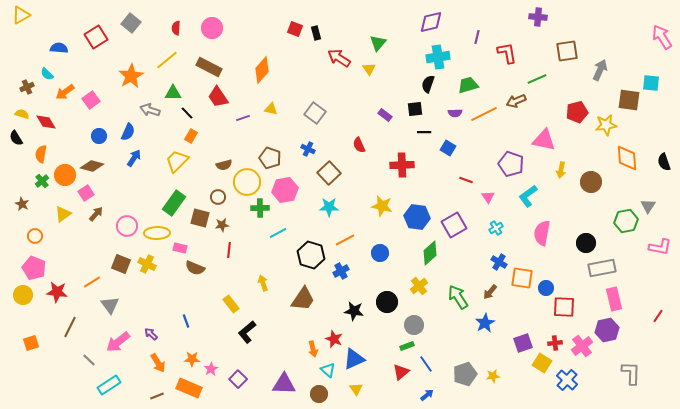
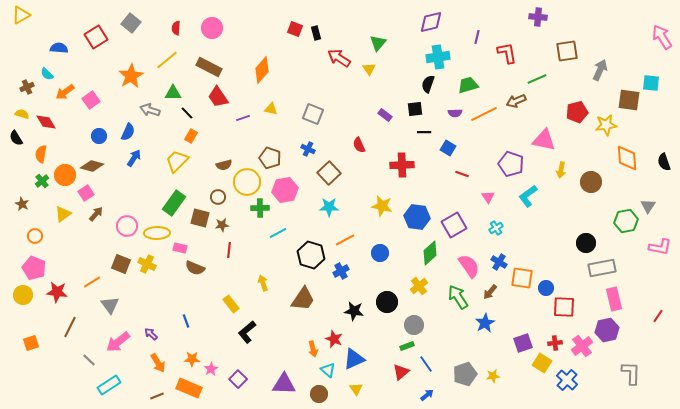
gray square at (315, 113): moved 2 px left, 1 px down; rotated 15 degrees counterclockwise
red line at (466, 180): moved 4 px left, 6 px up
pink semicircle at (542, 233): moved 73 px left, 33 px down; rotated 135 degrees clockwise
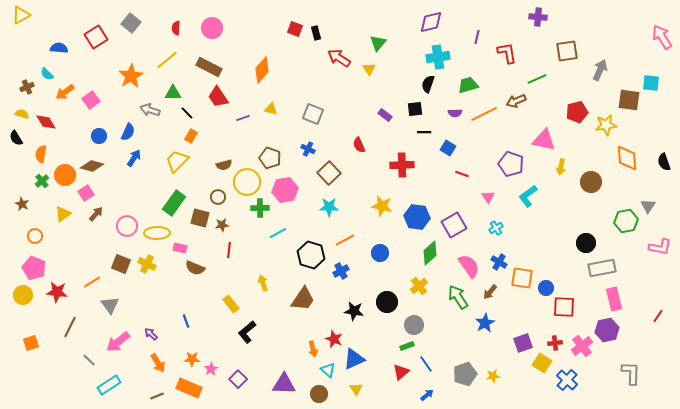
yellow arrow at (561, 170): moved 3 px up
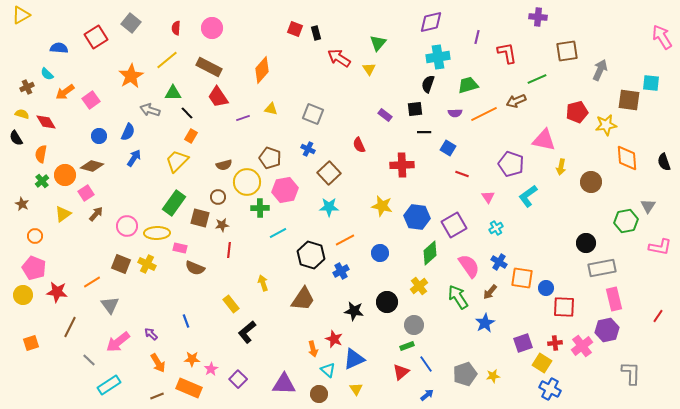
blue cross at (567, 380): moved 17 px left, 9 px down; rotated 15 degrees counterclockwise
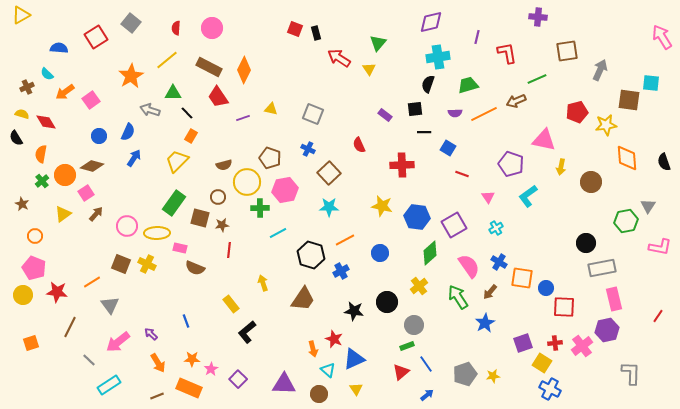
orange diamond at (262, 70): moved 18 px left; rotated 16 degrees counterclockwise
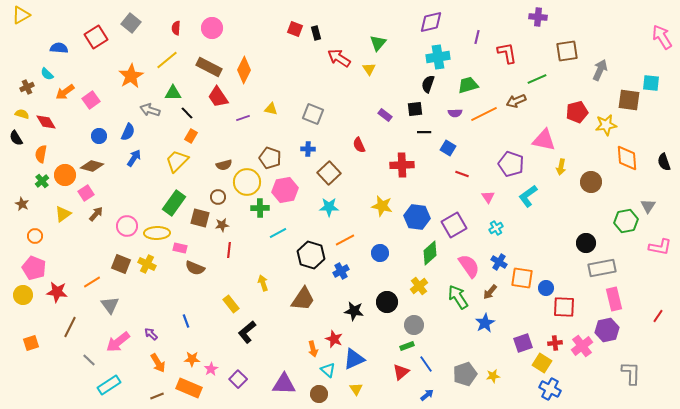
blue cross at (308, 149): rotated 24 degrees counterclockwise
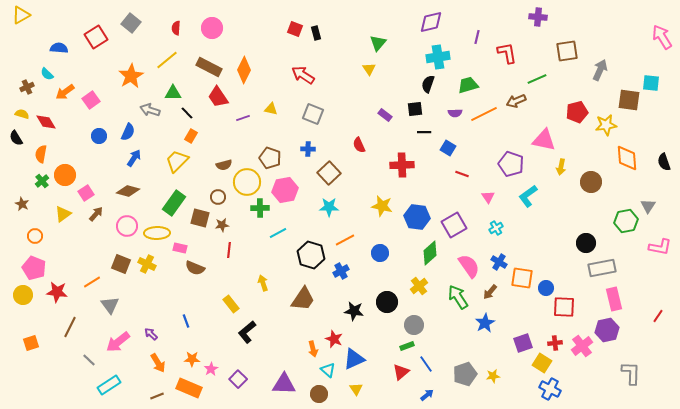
red arrow at (339, 58): moved 36 px left, 17 px down
brown diamond at (92, 166): moved 36 px right, 25 px down
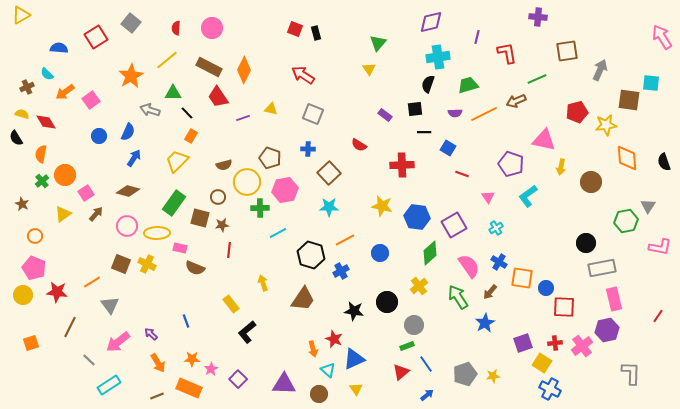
red semicircle at (359, 145): rotated 35 degrees counterclockwise
